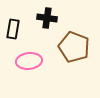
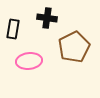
brown pentagon: rotated 24 degrees clockwise
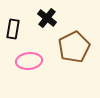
black cross: rotated 30 degrees clockwise
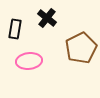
black rectangle: moved 2 px right
brown pentagon: moved 7 px right, 1 px down
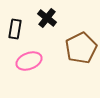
pink ellipse: rotated 15 degrees counterclockwise
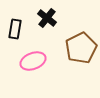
pink ellipse: moved 4 px right
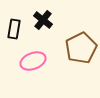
black cross: moved 4 px left, 2 px down
black rectangle: moved 1 px left
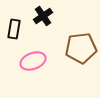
black cross: moved 4 px up; rotated 18 degrees clockwise
brown pentagon: rotated 20 degrees clockwise
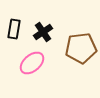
black cross: moved 16 px down
pink ellipse: moved 1 px left, 2 px down; rotated 20 degrees counterclockwise
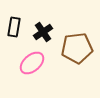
black rectangle: moved 2 px up
brown pentagon: moved 4 px left
